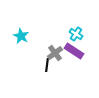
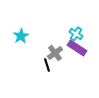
cyan star: rotated 14 degrees clockwise
purple rectangle: moved 3 px right, 3 px up
black line: rotated 24 degrees counterclockwise
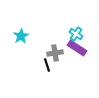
gray cross: rotated 28 degrees clockwise
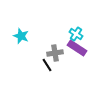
cyan star: rotated 21 degrees counterclockwise
black line: rotated 16 degrees counterclockwise
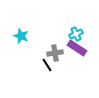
cyan cross: rotated 32 degrees clockwise
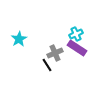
cyan star: moved 2 px left, 3 px down; rotated 21 degrees clockwise
gray cross: rotated 14 degrees counterclockwise
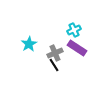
cyan cross: moved 2 px left, 4 px up
cyan star: moved 10 px right, 5 px down
black line: moved 7 px right
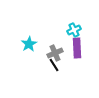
purple rectangle: rotated 54 degrees clockwise
